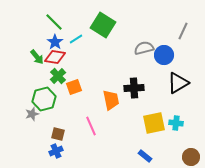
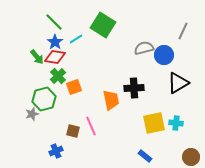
brown square: moved 15 px right, 3 px up
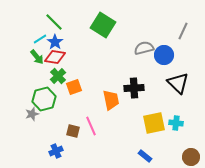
cyan line: moved 36 px left
black triangle: rotated 45 degrees counterclockwise
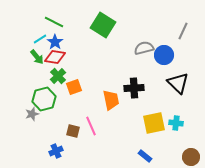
green line: rotated 18 degrees counterclockwise
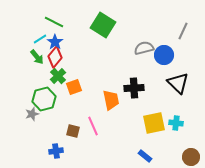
red diamond: rotated 60 degrees counterclockwise
pink line: moved 2 px right
blue cross: rotated 16 degrees clockwise
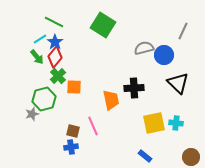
orange square: rotated 21 degrees clockwise
blue cross: moved 15 px right, 4 px up
